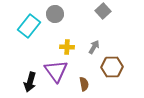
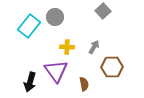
gray circle: moved 3 px down
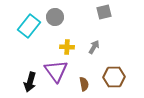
gray square: moved 1 px right, 1 px down; rotated 28 degrees clockwise
brown hexagon: moved 2 px right, 10 px down
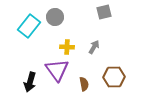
purple triangle: moved 1 px right, 1 px up
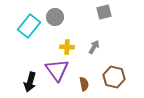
brown hexagon: rotated 15 degrees clockwise
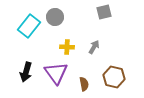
purple triangle: moved 1 px left, 3 px down
black arrow: moved 4 px left, 10 px up
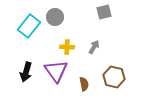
purple triangle: moved 2 px up
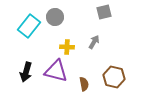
gray arrow: moved 5 px up
purple triangle: rotated 40 degrees counterclockwise
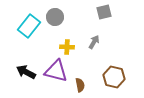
black arrow: rotated 102 degrees clockwise
brown semicircle: moved 4 px left, 1 px down
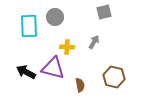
cyan rectangle: rotated 40 degrees counterclockwise
purple triangle: moved 3 px left, 3 px up
